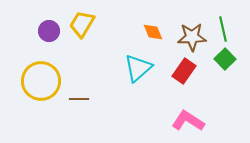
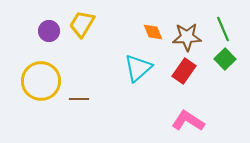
green line: rotated 10 degrees counterclockwise
brown star: moved 5 px left
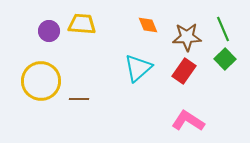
yellow trapezoid: rotated 64 degrees clockwise
orange diamond: moved 5 px left, 7 px up
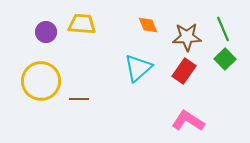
purple circle: moved 3 px left, 1 px down
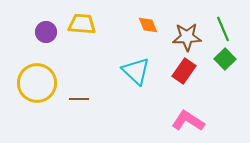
cyan triangle: moved 2 px left, 3 px down; rotated 36 degrees counterclockwise
yellow circle: moved 4 px left, 2 px down
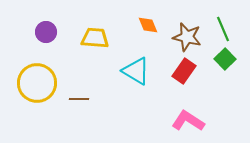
yellow trapezoid: moved 13 px right, 14 px down
brown star: rotated 16 degrees clockwise
cyan triangle: rotated 12 degrees counterclockwise
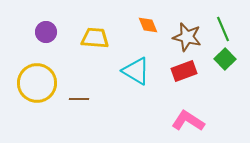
red rectangle: rotated 35 degrees clockwise
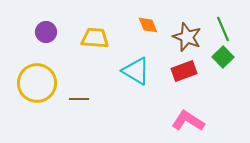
brown star: rotated 8 degrees clockwise
green square: moved 2 px left, 2 px up
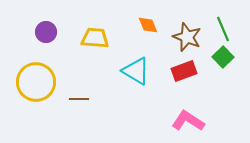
yellow circle: moved 1 px left, 1 px up
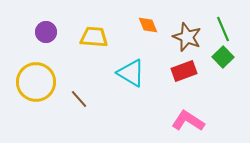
yellow trapezoid: moved 1 px left, 1 px up
cyan triangle: moved 5 px left, 2 px down
brown line: rotated 48 degrees clockwise
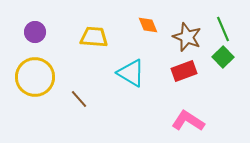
purple circle: moved 11 px left
yellow circle: moved 1 px left, 5 px up
